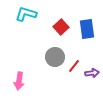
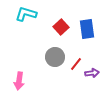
red line: moved 2 px right, 2 px up
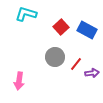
blue rectangle: moved 1 px down; rotated 54 degrees counterclockwise
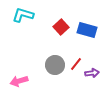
cyan L-shape: moved 3 px left, 1 px down
blue rectangle: rotated 12 degrees counterclockwise
gray circle: moved 8 px down
pink arrow: rotated 66 degrees clockwise
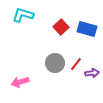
blue rectangle: moved 1 px up
gray circle: moved 2 px up
pink arrow: moved 1 px right, 1 px down
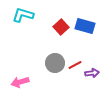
blue rectangle: moved 2 px left, 3 px up
red line: moved 1 px left, 1 px down; rotated 24 degrees clockwise
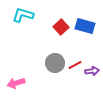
purple arrow: moved 2 px up
pink arrow: moved 4 px left, 1 px down
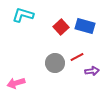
red line: moved 2 px right, 8 px up
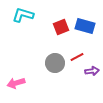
red square: rotated 21 degrees clockwise
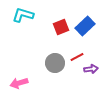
blue rectangle: rotated 60 degrees counterclockwise
purple arrow: moved 1 px left, 2 px up
pink arrow: moved 3 px right
